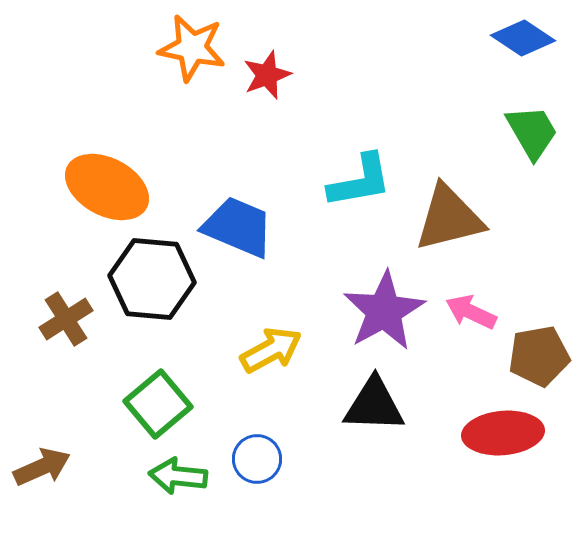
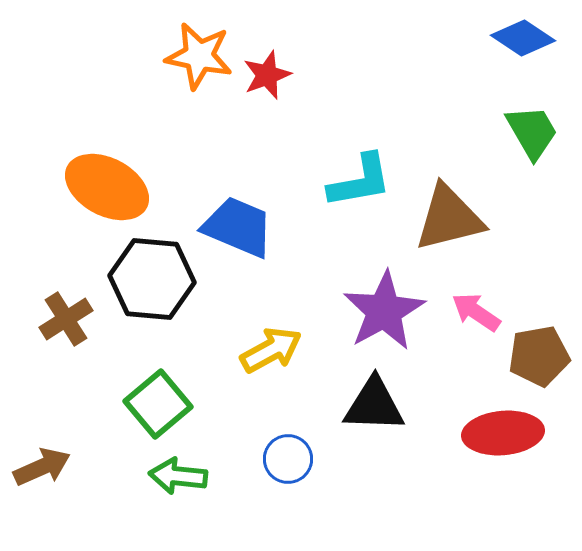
orange star: moved 7 px right, 8 px down
pink arrow: moved 5 px right; rotated 9 degrees clockwise
blue circle: moved 31 px right
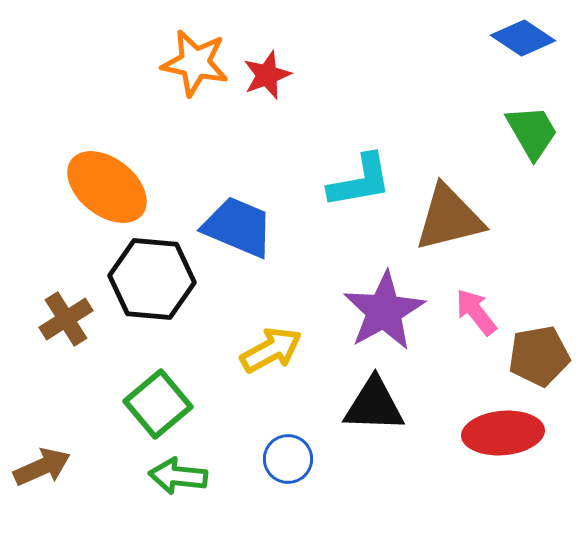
orange star: moved 4 px left, 7 px down
orange ellipse: rotated 10 degrees clockwise
pink arrow: rotated 18 degrees clockwise
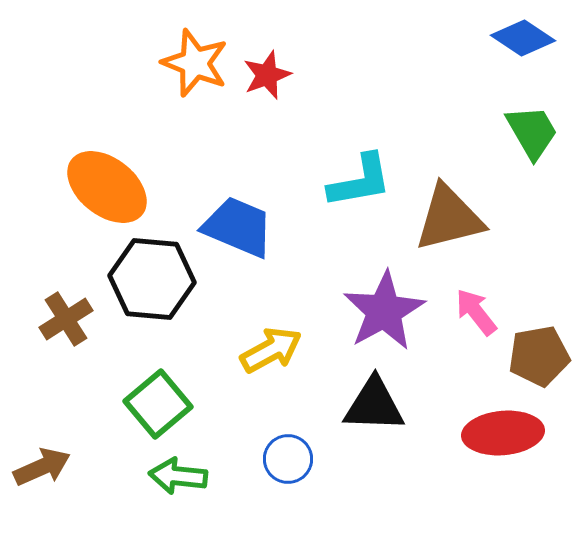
orange star: rotated 10 degrees clockwise
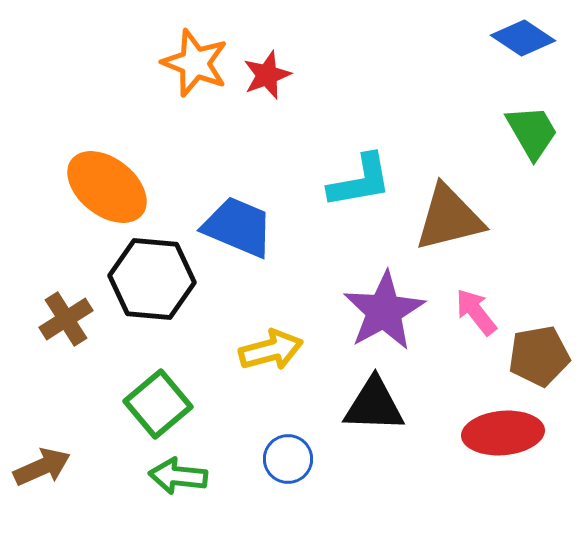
yellow arrow: rotated 14 degrees clockwise
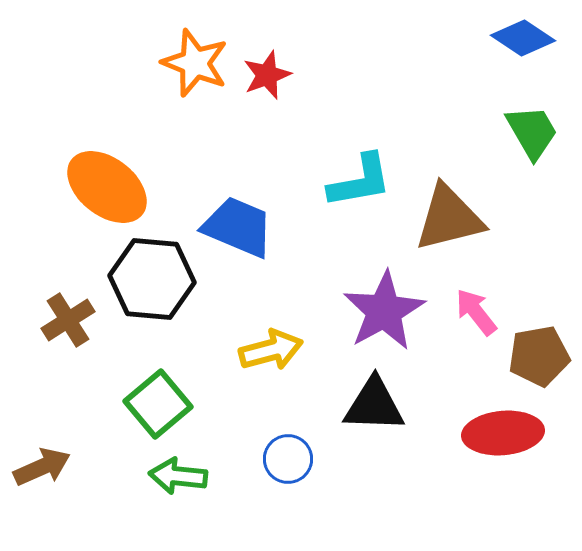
brown cross: moved 2 px right, 1 px down
